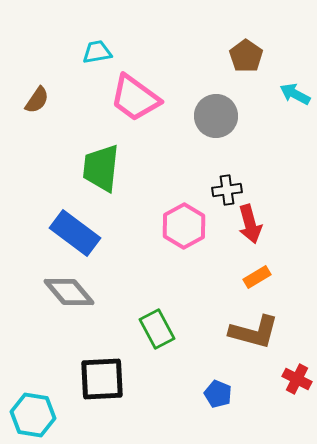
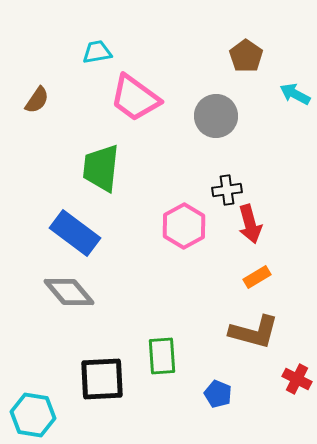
green rectangle: moved 5 px right, 27 px down; rotated 24 degrees clockwise
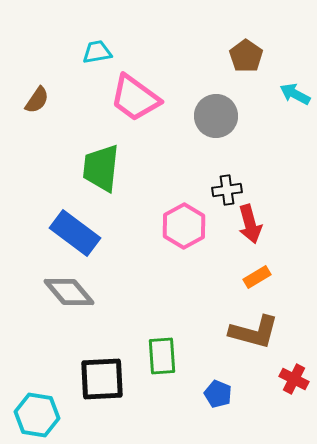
red cross: moved 3 px left
cyan hexagon: moved 4 px right
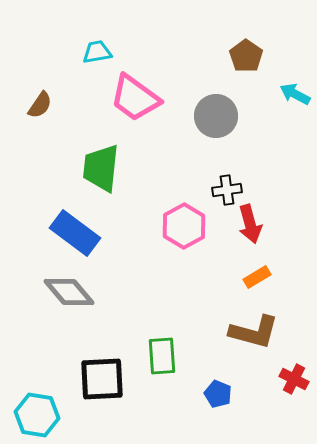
brown semicircle: moved 3 px right, 5 px down
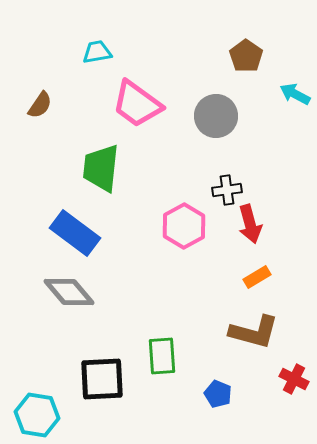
pink trapezoid: moved 2 px right, 6 px down
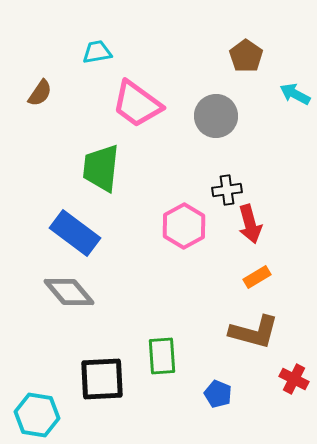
brown semicircle: moved 12 px up
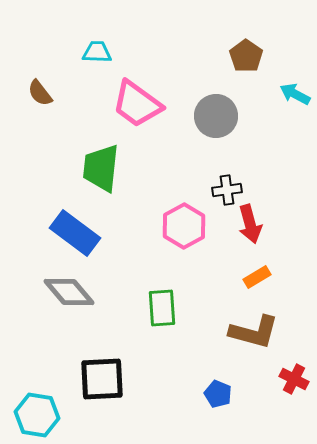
cyan trapezoid: rotated 12 degrees clockwise
brown semicircle: rotated 108 degrees clockwise
green rectangle: moved 48 px up
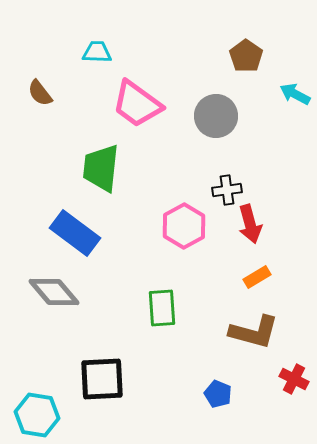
gray diamond: moved 15 px left
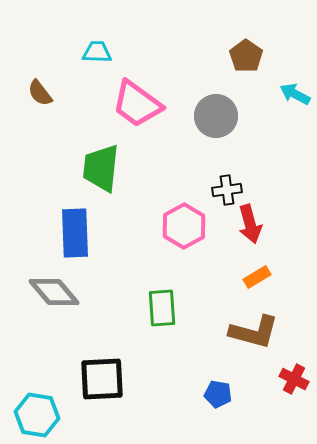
blue rectangle: rotated 51 degrees clockwise
blue pentagon: rotated 12 degrees counterclockwise
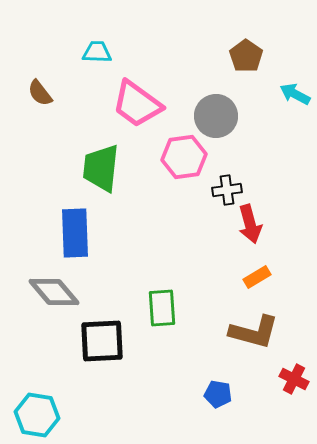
pink hexagon: moved 69 px up; rotated 21 degrees clockwise
black square: moved 38 px up
